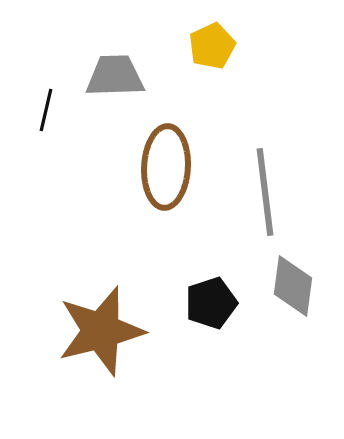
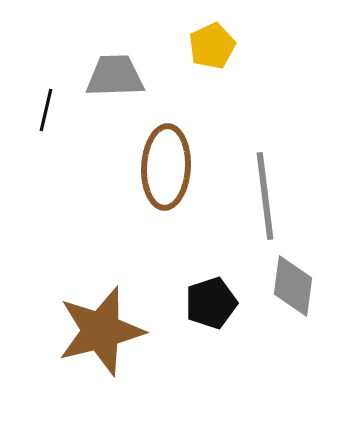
gray line: moved 4 px down
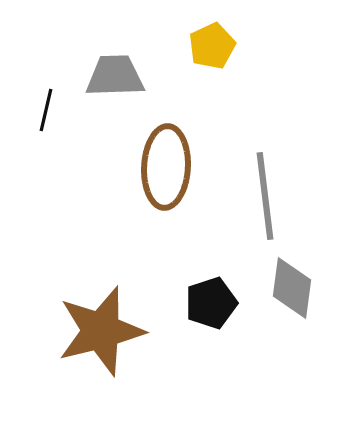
gray diamond: moved 1 px left, 2 px down
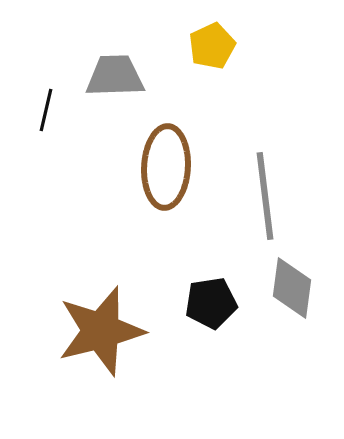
black pentagon: rotated 9 degrees clockwise
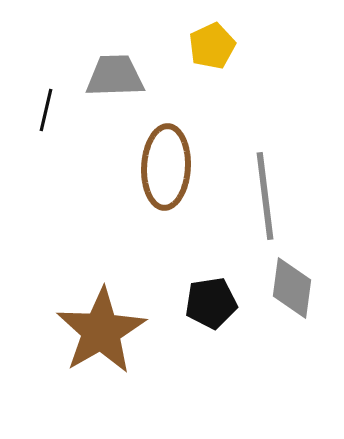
brown star: rotated 16 degrees counterclockwise
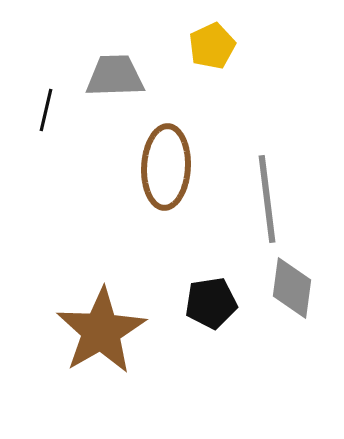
gray line: moved 2 px right, 3 px down
